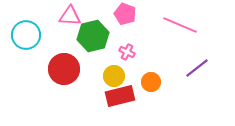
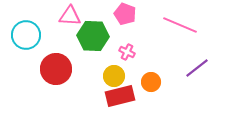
green hexagon: rotated 16 degrees clockwise
red circle: moved 8 px left
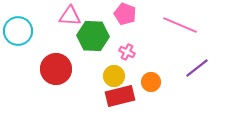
cyan circle: moved 8 px left, 4 px up
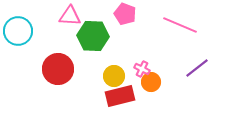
pink cross: moved 15 px right, 17 px down
red circle: moved 2 px right
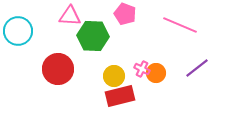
orange circle: moved 5 px right, 9 px up
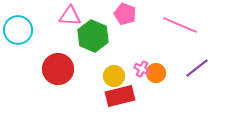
cyan circle: moved 1 px up
green hexagon: rotated 20 degrees clockwise
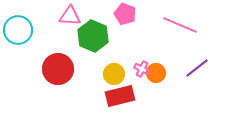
yellow circle: moved 2 px up
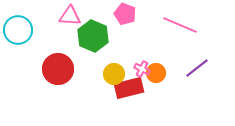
red rectangle: moved 9 px right, 8 px up
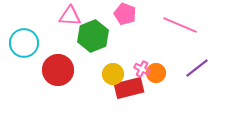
cyan circle: moved 6 px right, 13 px down
green hexagon: rotated 16 degrees clockwise
red circle: moved 1 px down
yellow circle: moved 1 px left
